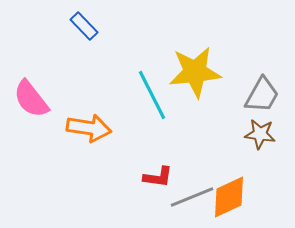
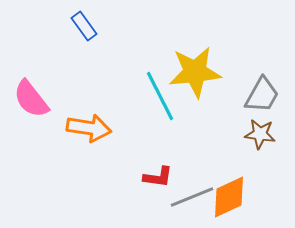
blue rectangle: rotated 8 degrees clockwise
cyan line: moved 8 px right, 1 px down
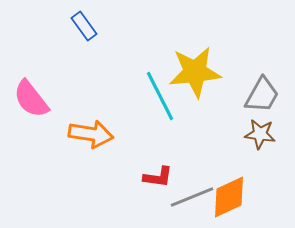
orange arrow: moved 2 px right, 6 px down
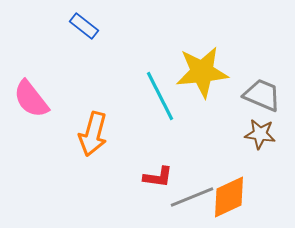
blue rectangle: rotated 16 degrees counterclockwise
yellow star: moved 7 px right
gray trapezoid: rotated 96 degrees counterclockwise
orange arrow: moved 2 px right; rotated 96 degrees clockwise
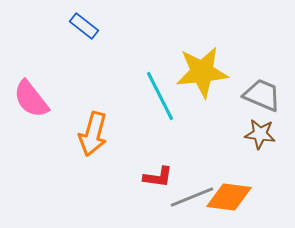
orange diamond: rotated 33 degrees clockwise
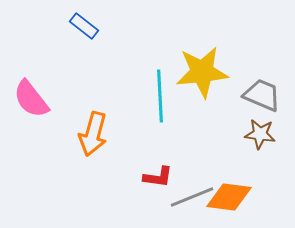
cyan line: rotated 24 degrees clockwise
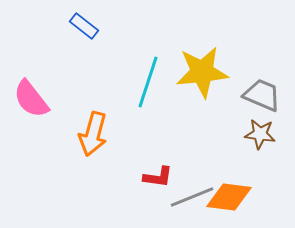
cyan line: moved 12 px left, 14 px up; rotated 21 degrees clockwise
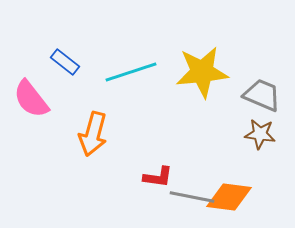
blue rectangle: moved 19 px left, 36 px down
cyan line: moved 17 px left, 10 px up; rotated 54 degrees clockwise
gray line: rotated 33 degrees clockwise
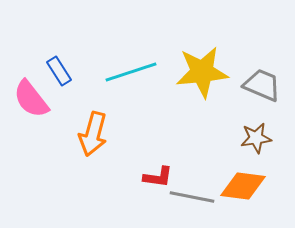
blue rectangle: moved 6 px left, 9 px down; rotated 20 degrees clockwise
gray trapezoid: moved 10 px up
brown star: moved 4 px left, 4 px down; rotated 16 degrees counterclockwise
orange diamond: moved 14 px right, 11 px up
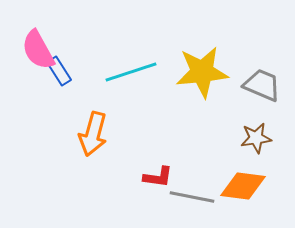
pink semicircle: moved 7 px right, 49 px up; rotated 9 degrees clockwise
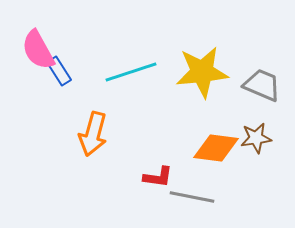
orange diamond: moved 27 px left, 38 px up
